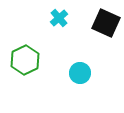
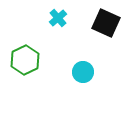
cyan cross: moved 1 px left
cyan circle: moved 3 px right, 1 px up
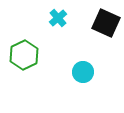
green hexagon: moved 1 px left, 5 px up
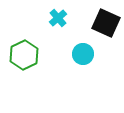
cyan circle: moved 18 px up
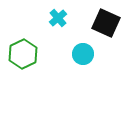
green hexagon: moved 1 px left, 1 px up
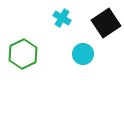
cyan cross: moved 4 px right; rotated 18 degrees counterclockwise
black square: rotated 32 degrees clockwise
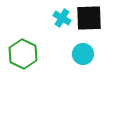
black square: moved 17 px left, 5 px up; rotated 32 degrees clockwise
green hexagon: rotated 8 degrees counterclockwise
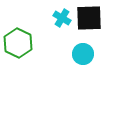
green hexagon: moved 5 px left, 11 px up
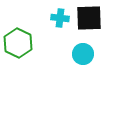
cyan cross: moved 2 px left; rotated 24 degrees counterclockwise
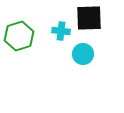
cyan cross: moved 1 px right, 13 px down
green hexagon: moved 1 px right, 7 px up; rotated 16 degrees clockwise
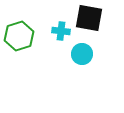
black square: rotated 12 degrees clockwise
cyan circle: moved 1 px left
